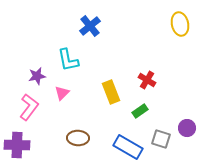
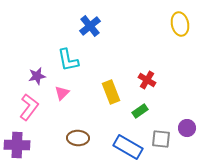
gray square: rotated 12 degrees counterclockwise
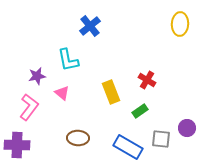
yellow ellipse: rotated 15 degrees clockwise
pink triangle: rotated 35 degrees counterclockwise
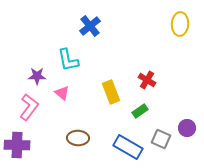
purple star: rotated 12 degrees clockwise
gray square: rotated 18 degrees clockwise
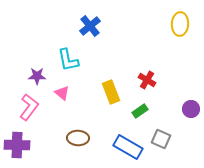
purple circle: moved 4 px right, 19 px up
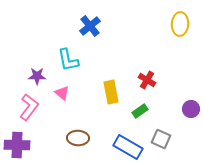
yellow rectangle: rotated 10 degrees clockwise
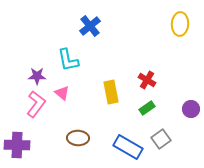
pink L-shape: moved 7 px right, 3 px up
green rectangle: moved 7 px right, 3 px up
gray square: rotated 30 degrees clockwise
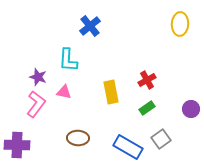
cyan L-shape: rotated 15 degrees clockwise
purple star: moved 1 px right, 1 px down; rotated 18 degrees clockwise
red cross: rotated 30 degrees clockwise
pink triangle: moved 2 px right, 1 px up; rotated 28 degrees counterclockwise
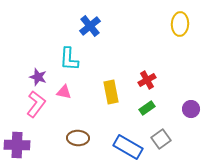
cyan L-shape: moved 1 px right, 1 px up
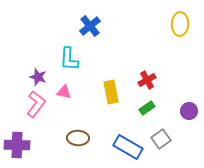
purple circle: moved 2 px left, 2 px down
